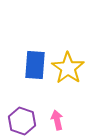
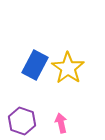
blue rectangle: rotated 24 degrees clockwise
pink arrow: moved 4 px right, 3 px down
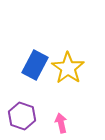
purple hexagon: moved 5 px up
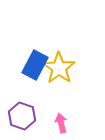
yellow star: moved 9 px left
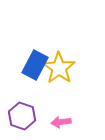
pink arrow: moved 1 px up; rotated 84 degrees counterclockwise
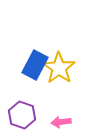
purple hexagon: moved 1 px up
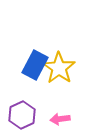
purple hexagon: rotated 16 degrees clockwise
pink arrow: moved 1 px left, 3 px up
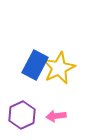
yellow star: rotated 12 degrees clockwise
pink arrow: moved 4 px left, 3 px up
